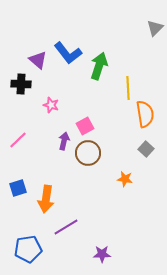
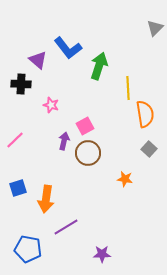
blue L-shape: moved 5 px up
pink line: moved 3 px left
gray square: moved 3 px right
blue pentagon: rotated 20 degrees clockwise
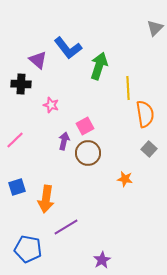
blue square: moved 1 px left, 1 px up
purple star: moved 6 px down; rotated 30 degrees counterclockwise
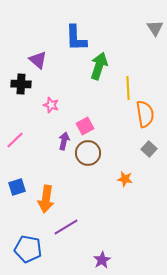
gray triangle: rotated 18 degrees counterclockwise
blue L-shape: moved 8 px right, 10 px up; rotated 36 degrees clockwise
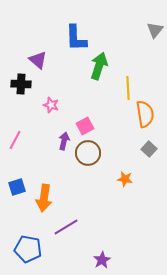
gray triangle: moved 2 px down; rotated 12 degrees clockwise
pink line: rotated 18 degrees counterclockwise
orange arrow: moved 2 px left, 1 px up
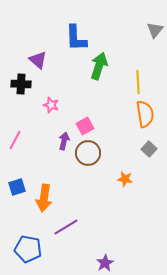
yellow line: moved 10 px right, 6 px up
purple star: moved 3 px right, 3 px down
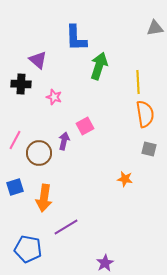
gray triangle: moved 2 px up; rotated 42 degrees clockwise
pink star: moved 3 px right, 8 px up
gray square: rotated 28 degrees counterclockwise
brown circle: moved 49 px left
blue square: moved 2 px left
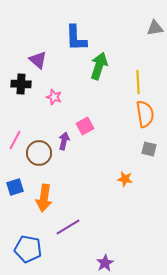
purple line: moved 2 px right
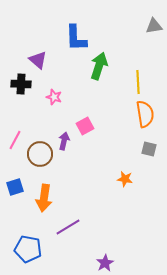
gray triangle: moved 1 px left, 2 px up
brown circle: moved 1 px right, 1 px down
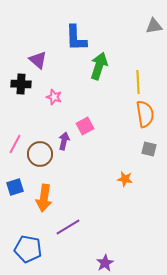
pink line: moved 4 px down
